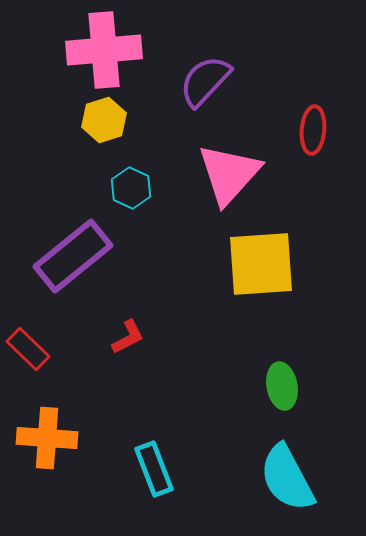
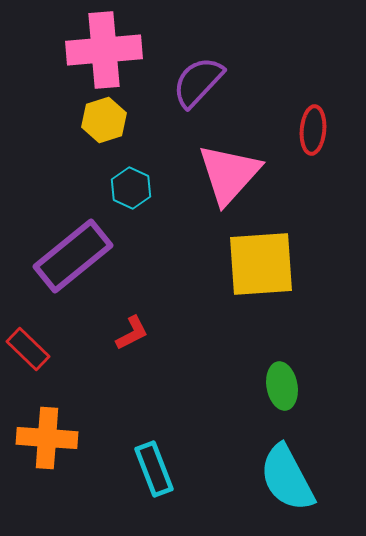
purple semicircle: moved 7 px left, 1 px down
red L-shape: moved 4 px right, 4 px up
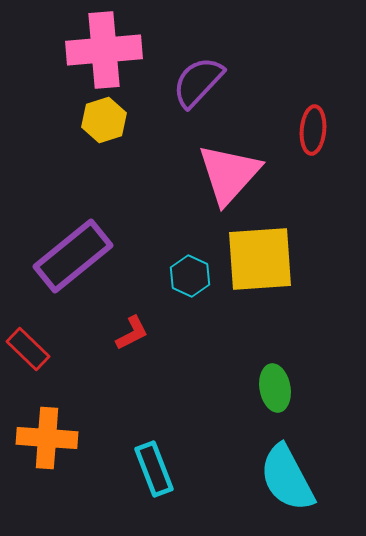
cyan hexagon: moved 59 px right, 88 px down
yellow square: moved 1 px left, 5 px up
green ellipse: moved 7 px left, 2 px down
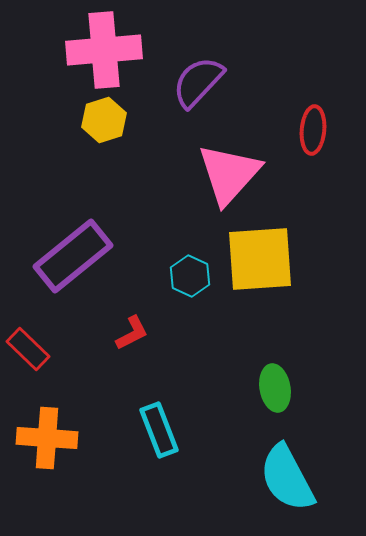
cyan rectangle: moved 5 px right, 39 px up
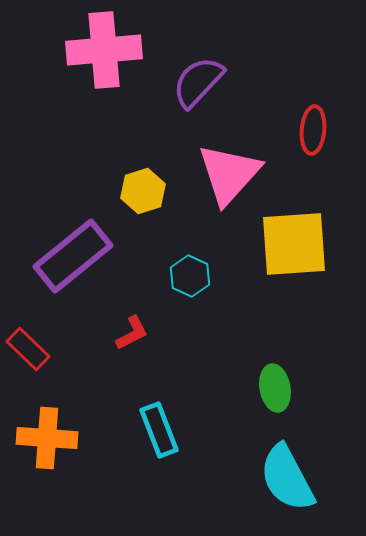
yellow hexagon: moved 39 px right, 71 px down
yellow square: moved 34 px right, 15 px up
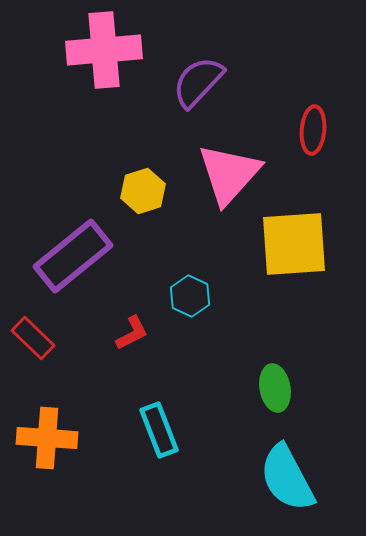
cyan hexagon: moved 20 px down
red rectangle: moved 5 px right, 11 px up
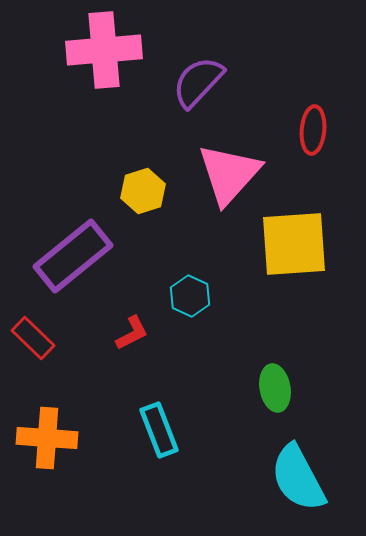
cyan semicircle: moved 11 px right
